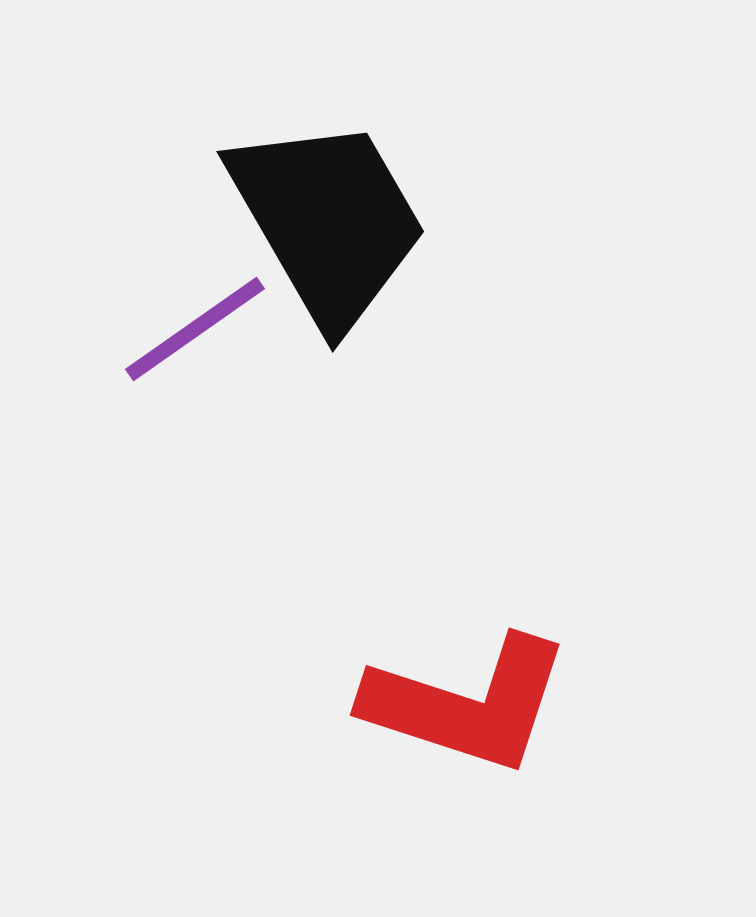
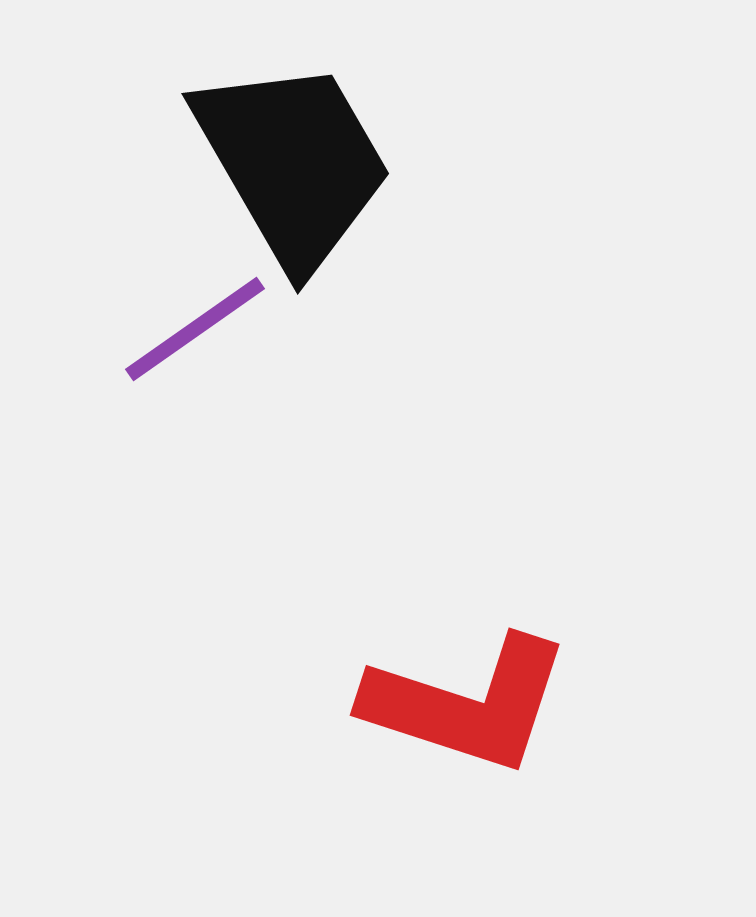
black trapezoid: moved 35 px left, 58 px up
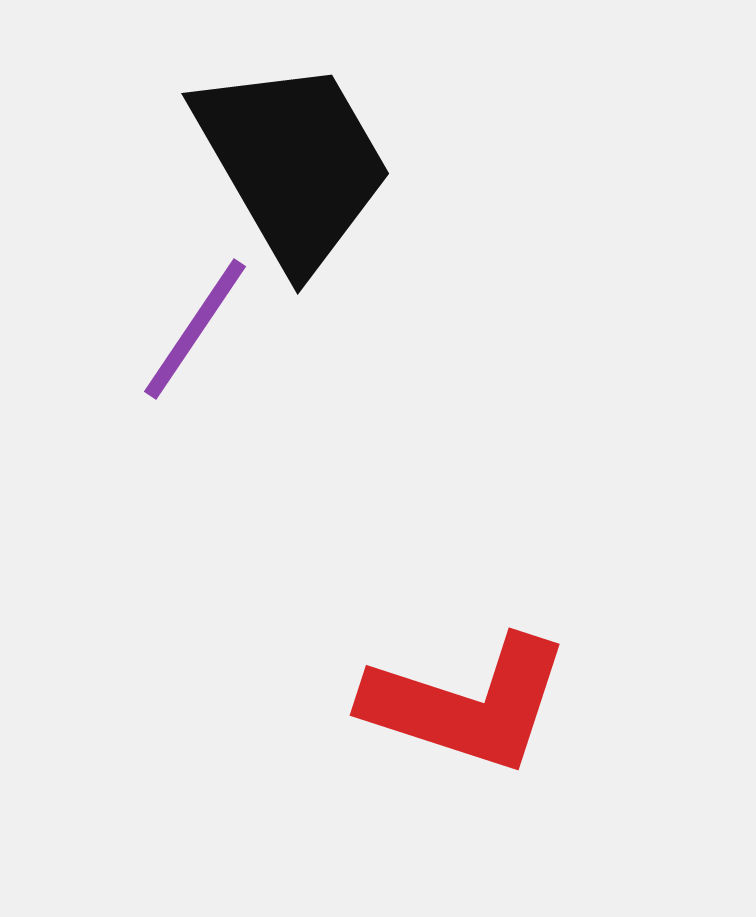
purple line: rotated 21 degrees counterclockwise
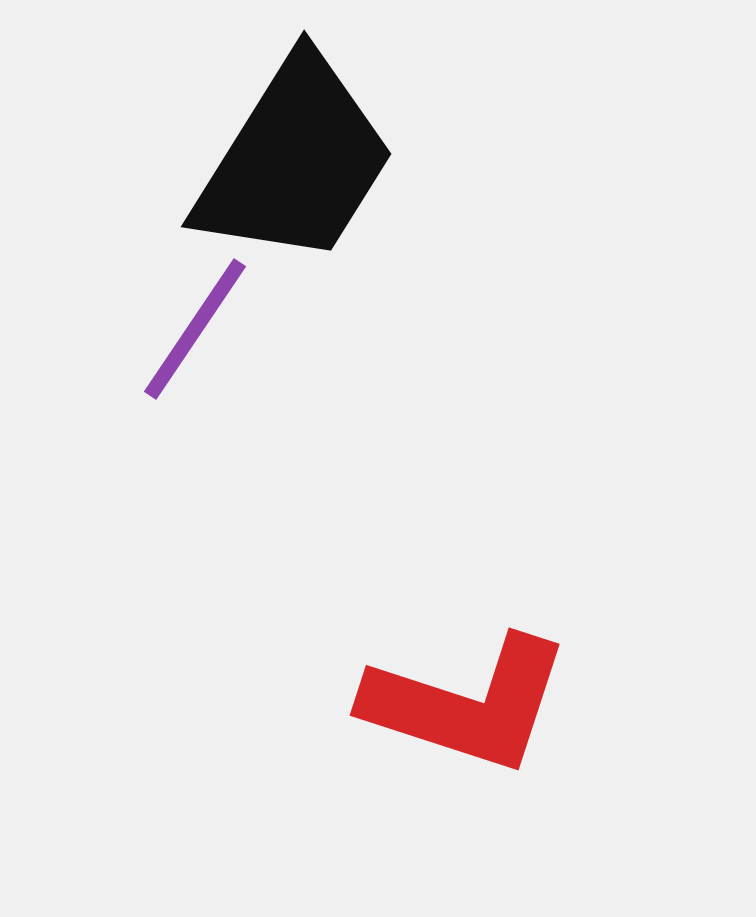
black trapezoid: moved 2 px right, 2 px up; rotated 62 degrees clockwise
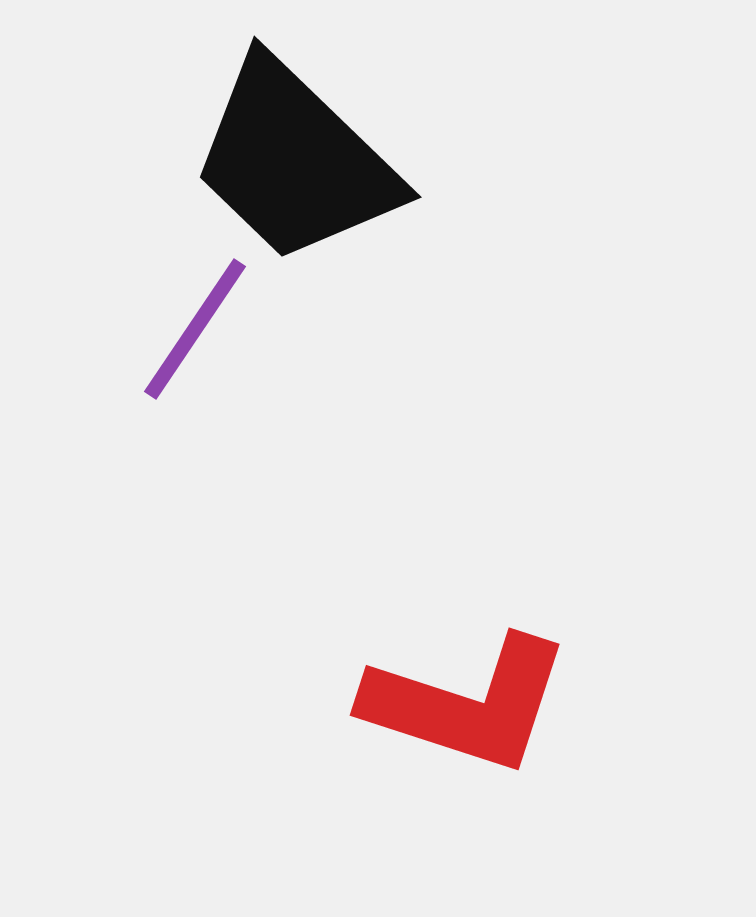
black trapezoid: rotated 102 degrees clockwise
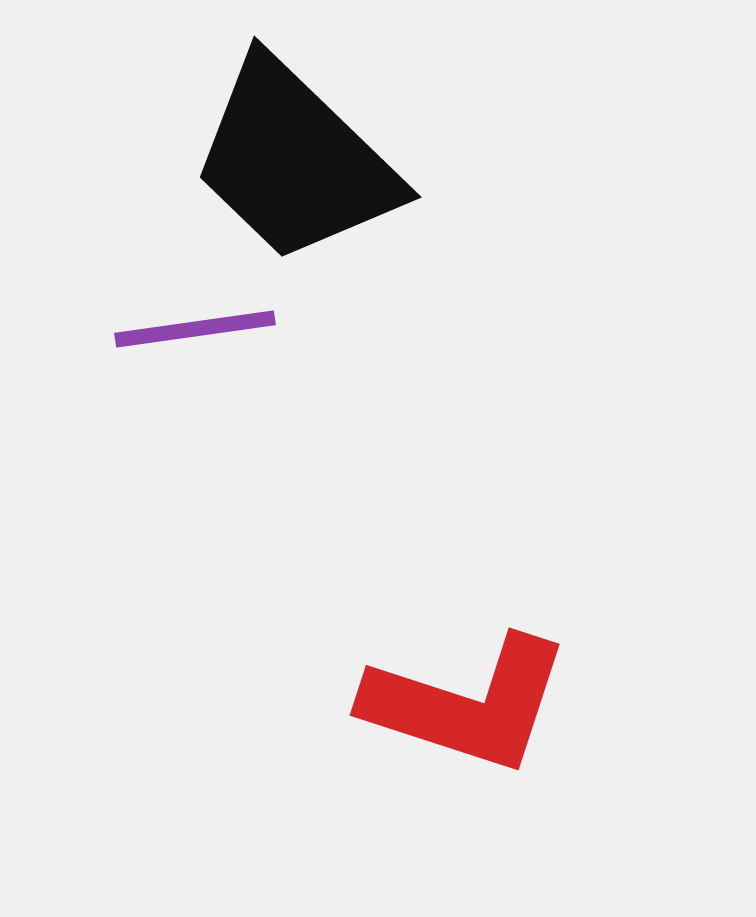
purple line: rotated 48 degrees clockwise
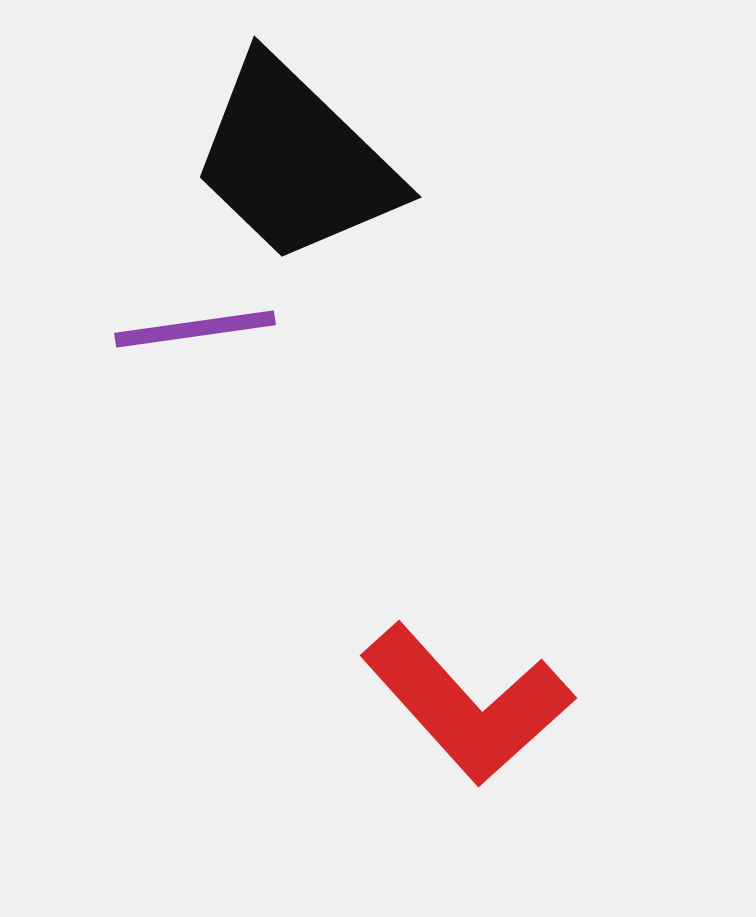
red L-shape: rotated 30 degrees clockwise
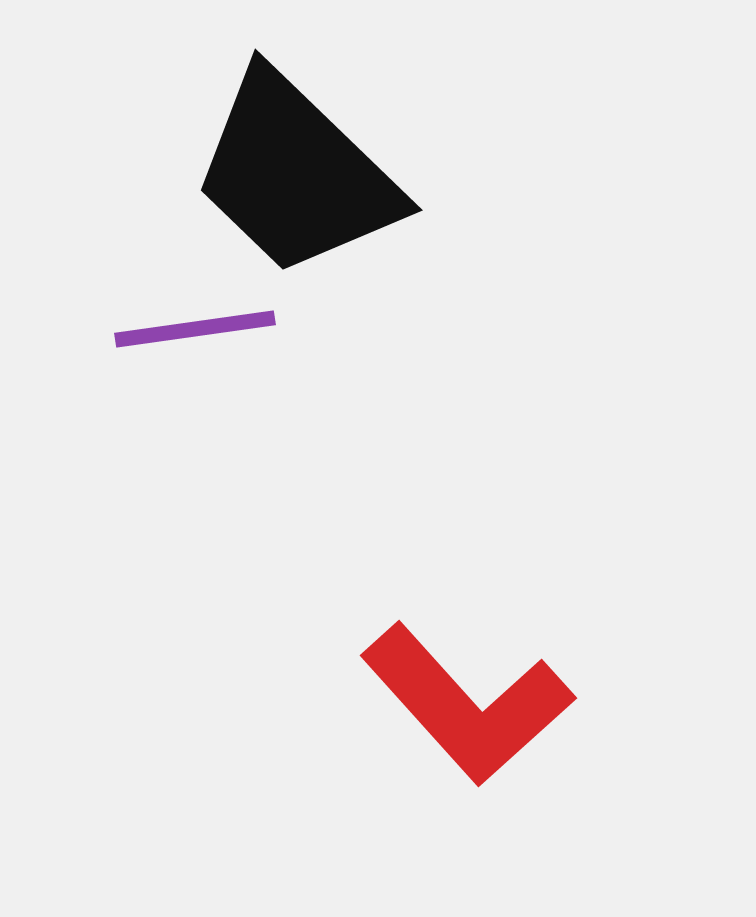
black trapezoid: moved 1 px right, 13 px down
